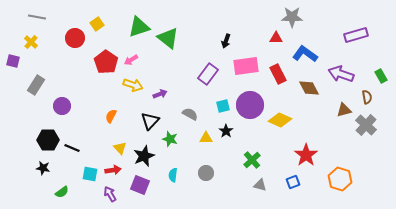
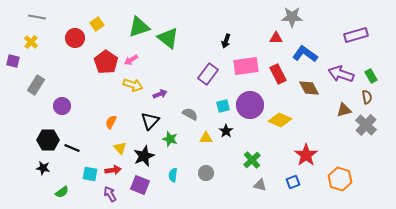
green rectangle at (381, 76): moved 10 px left
orange semicircle at (111, 116): moved 6 px down
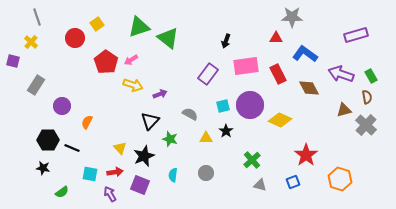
gray line at (37, 17): rotated 60 degrees clockwise
orange semicircle at (111, 122): moved 24 px left
red arrow at (113, 170): moved 2 px right, 2 px down
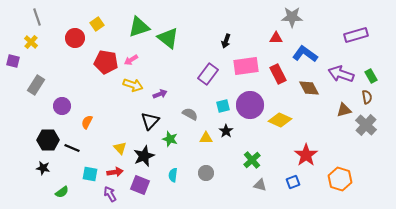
red pentagon at (106, 62): rotated 25 degrees counterclockwise
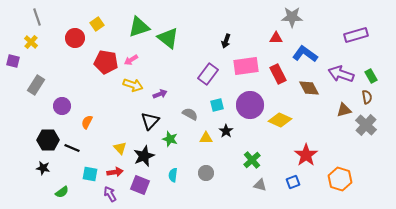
cyan square at (223, 106): moved 6 px left, 1 px up
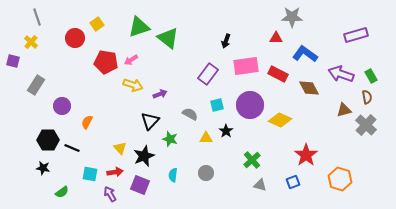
red rectangle at (278, 74): rotated 36 degrees counterclockwise
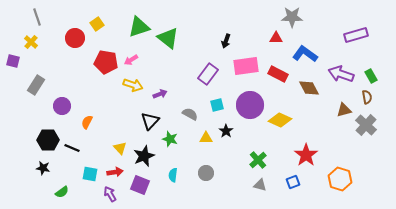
green cross at (252, 160): moved 6 px right
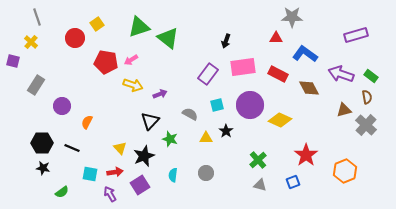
pink rectangle at (246, 66): moved 3 px left, 1 px down
green rectangle at (371, 76): rotated 24 degrees counterclockwise
black hexagon at (48, 140): moved 6 px left, 3 px down
orange hexagon at (340, 179): moved 5 px right, 8 px up; rotated 20 degrees clockwise
purple square at (140, 185): rotated 36 degrees clockwise
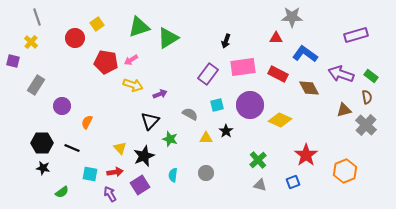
green triangle at (168, 38): rotated 50 degrees clockwise
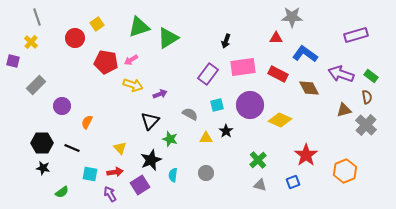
gray rectangle at (36, 85): rotated 12 degrees clockwise
black star at (144, 156): moved 7 px right, 4 px down
